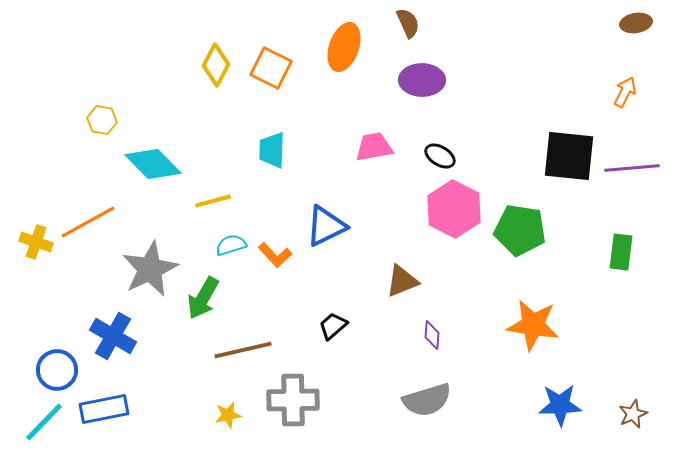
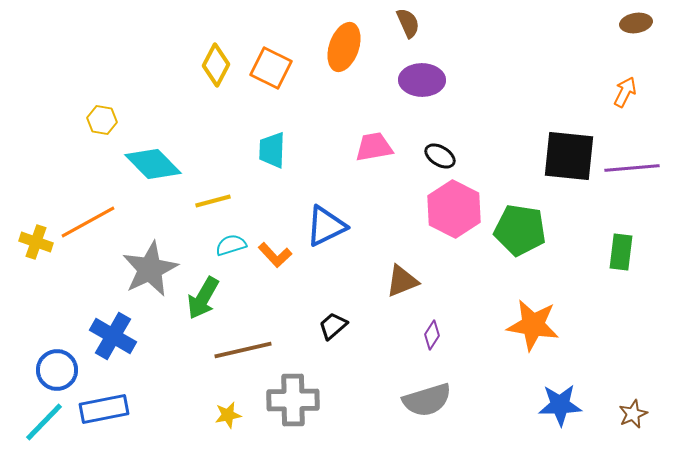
purple diamond: rotated 28 degrees clockwise
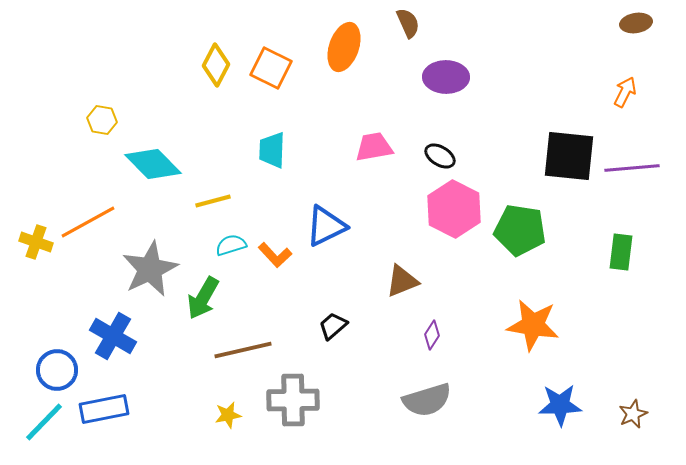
purple ellipse: moved 24 px right, 3 px up
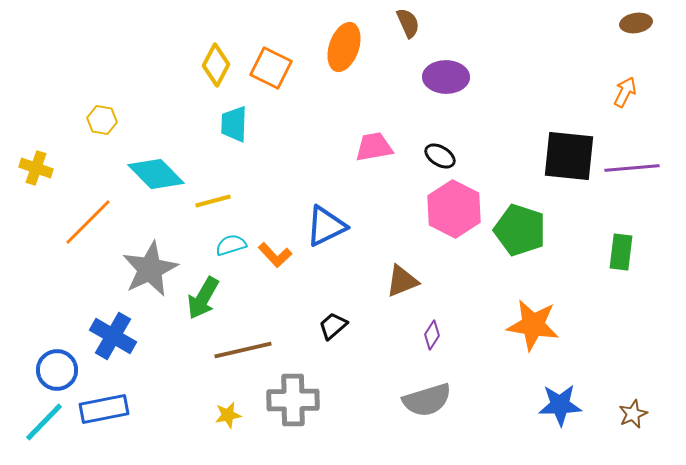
cyan trapezoid: moved 38 px left, 26 px up
cyan diamond: moved 3 px right, 10 px down
orange line: rotated 16 degrees counterclockwise
green pentagon: rotated 9 degrees clockwise
yellow cross: moved 74 px up
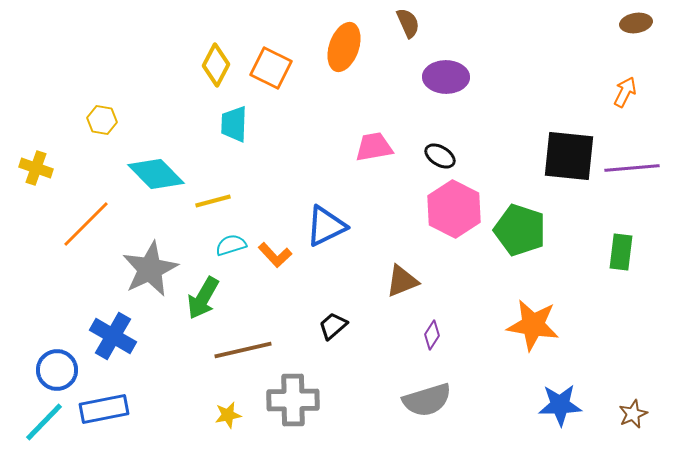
orange line: moved 2 px left, 2 px down
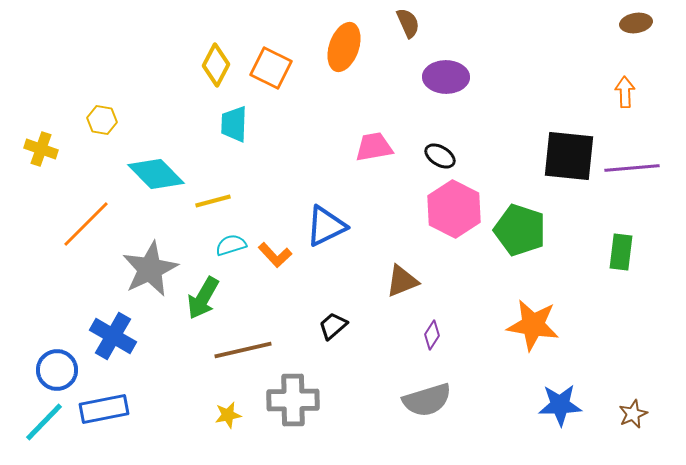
orange arrow: rotated 28 degrees counterclockwise
yellow cross: moved 5 px right, 19 px up
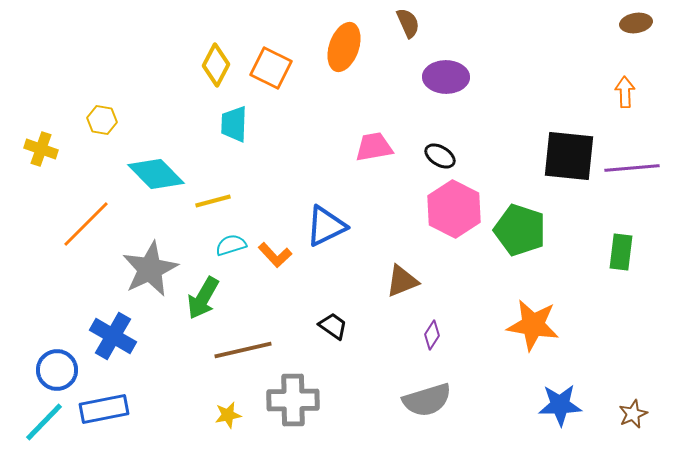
black trapezoid: rotated 76 degrees clockwise
